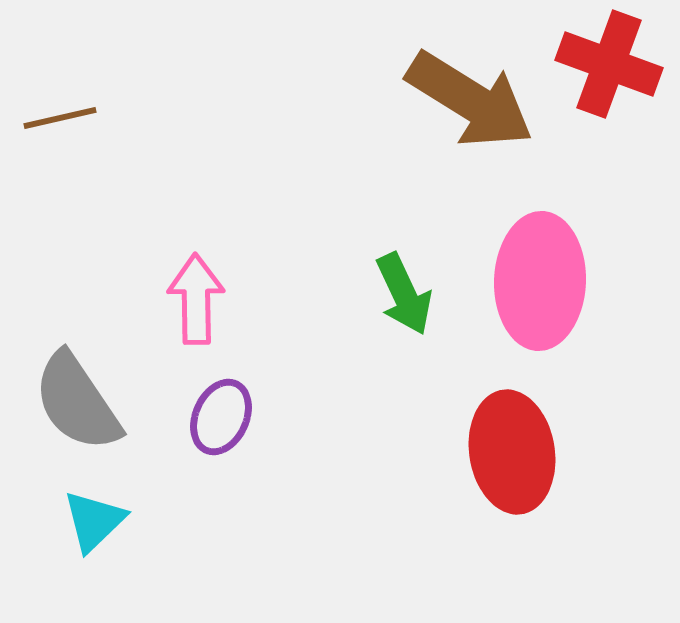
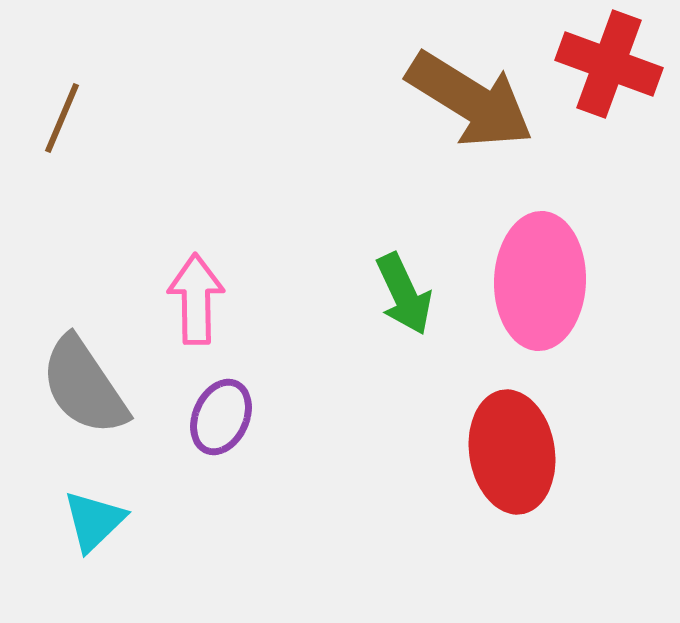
brown line: moved 2 px right; rotated 54 degrees counterclockwise
gray semicircle: moved 7 px right, 16 px up
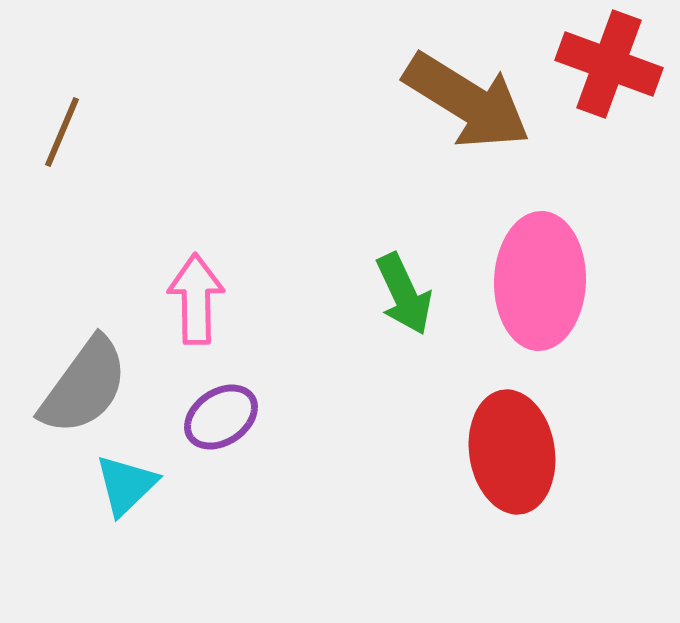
brown arrow: moved 3 px left, 1 px down
brown line: moved 14 px down
gray semicircle: rotated 110 degrees counterclockwise
purple ellipse: rotated 32 degrees clockwise
cyan triangle: moved 32 px right, 36 px up
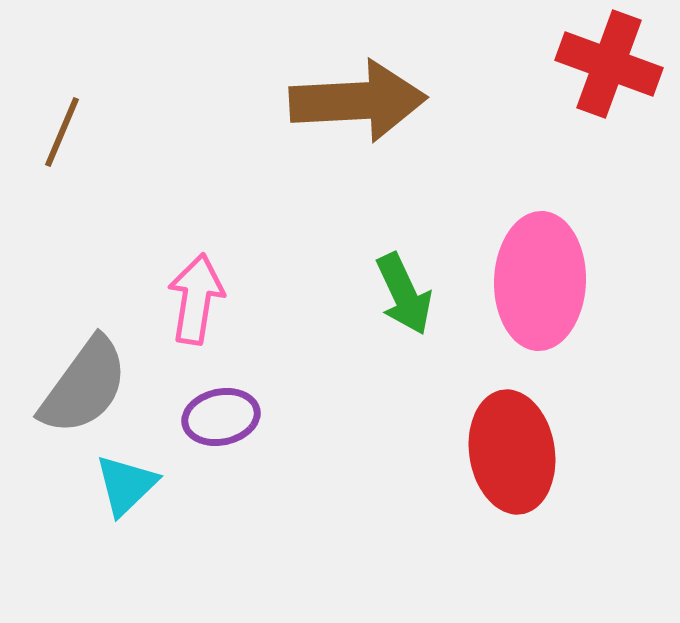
brown arrow: moved 109 px left; rotated 35 degrees counterclockwise
pink arrow: rotated 10 degrees clockwise
purple ellipse: rotated 22 degrees clockwise
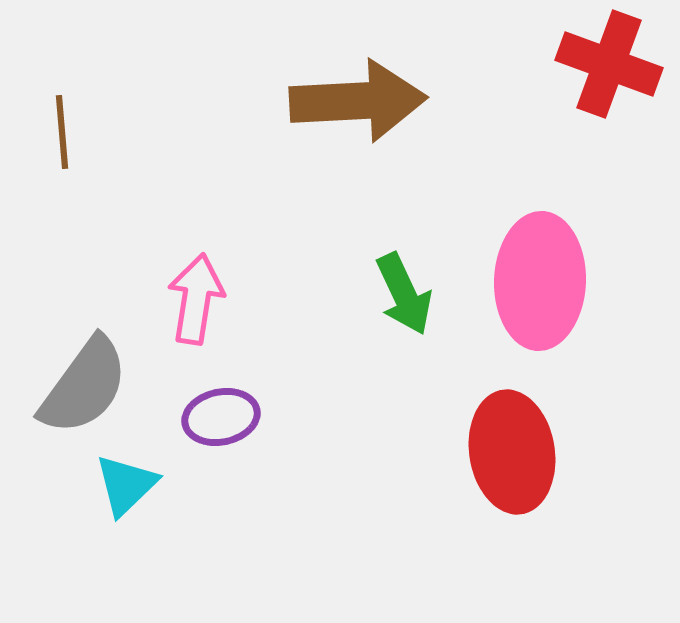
brown line: rotated 28 degrees counterclockwise
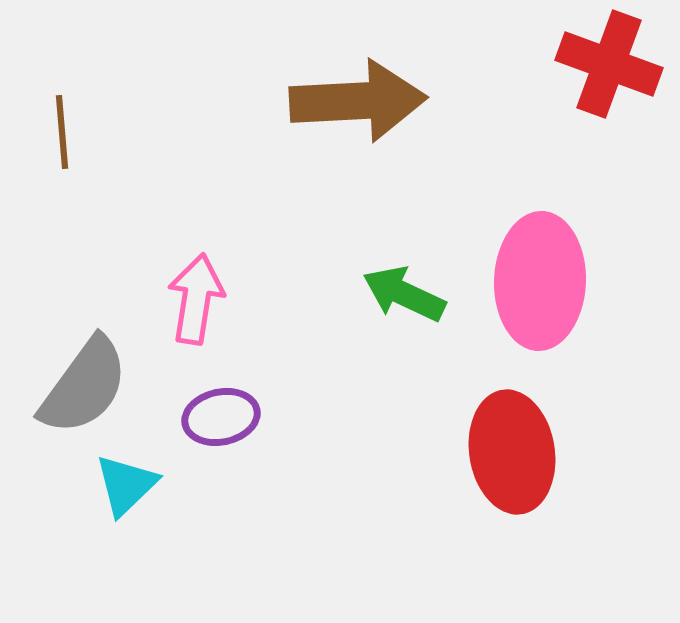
green arrow: rotated 140 degrees clockwise
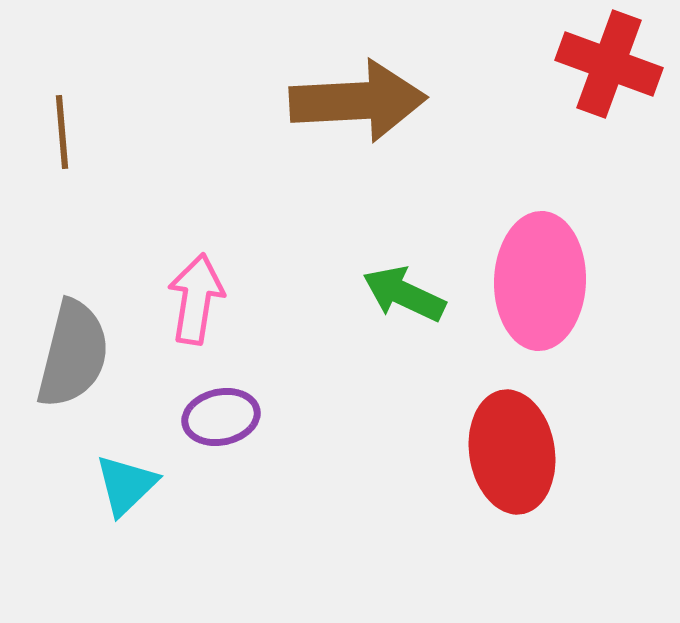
gray semicircle: moved 11 px left, 32 px up; rotated 22 degrees counterclockwise
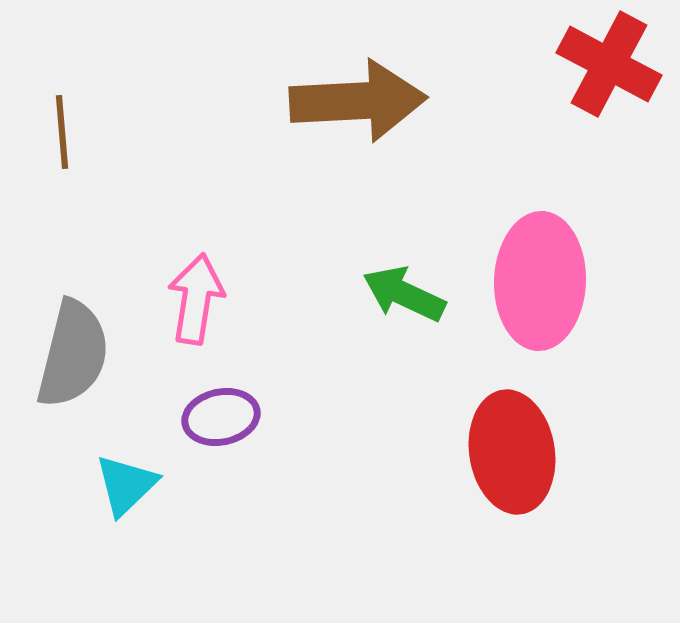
red cross: rotated 8 degrees clockwise
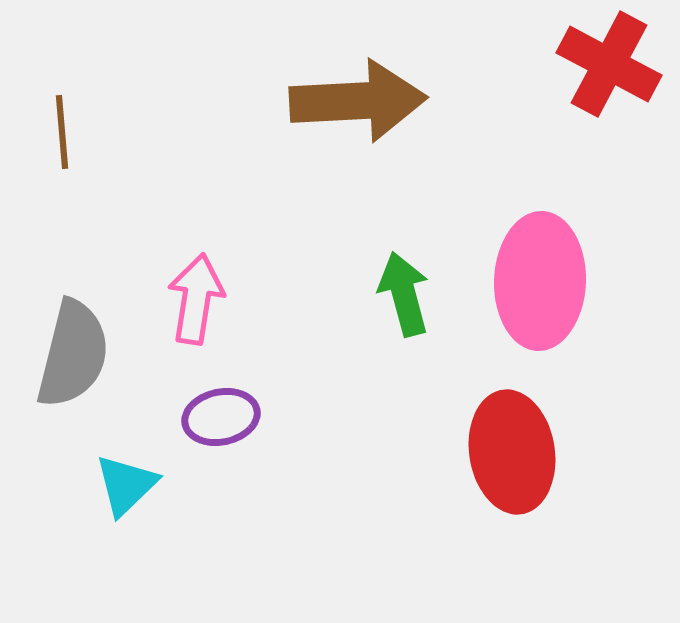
green arrow: rotated 50 degrees clockwise
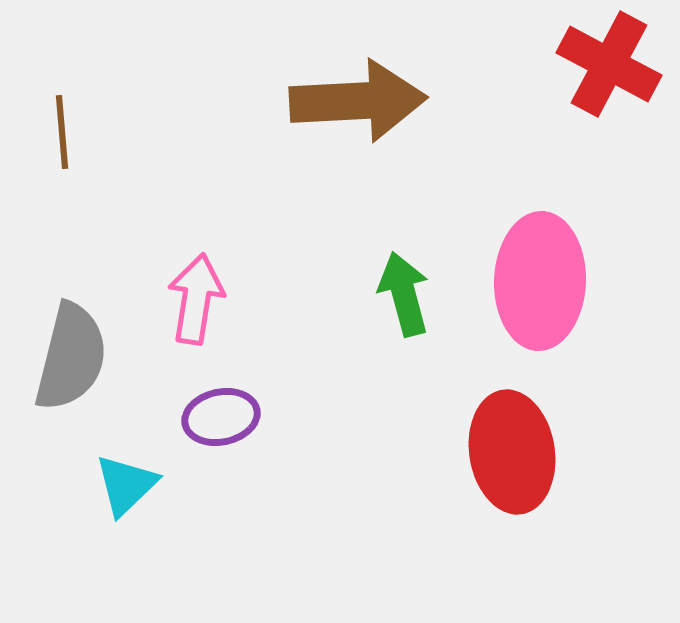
gray semicircle: moved 2 px left, 3 px down
